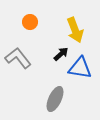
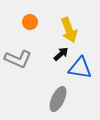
yellow arrow: moved 6 px left
gray L-shape: moved 1 px down; rotated 152 degrees clockwise
gray ellipse: moved 3 px right
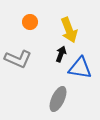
black arrow: rotated 28 degrees counterclockwise
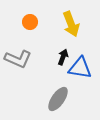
yellow arrow: moved 2 px right, 6 px up
black arrow: moved 2 px right, 3 px down
gray ellipse: rotated 10 degrees clockwise
